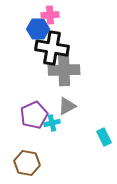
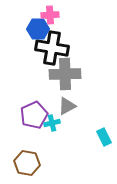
gray cross: moved 1 px right, 4 px down
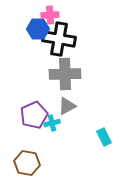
black cross: moved 7 px right, 9 px up
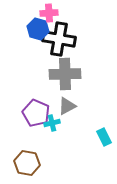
pink cross: moved 1 px left, 2 px up
blue hexagon: rotated 15 degrees clockwise
purple pentagon: moved 2 px right, 2 px up; rotated 24 degrees counterclockwise
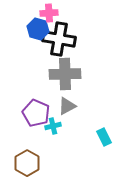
cyan cross: moved 1 px right, 3 px down
brown hexagon: rotated 20 degrees clockwise
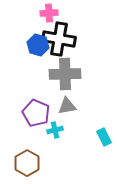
blue hexagon: moved 16 px down
gray triangle: rotated 18 degrees clockwise
cyan cross: moved 2 px right, 4 px down
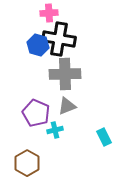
gray triangle: rotated 12 degrees counterclockwise
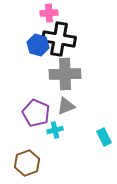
gray triangle: moved 1 px left
brown hexagon: rotated 10 degrees clockwise
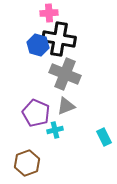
gray cross: rotated 24 degrees clockwise
